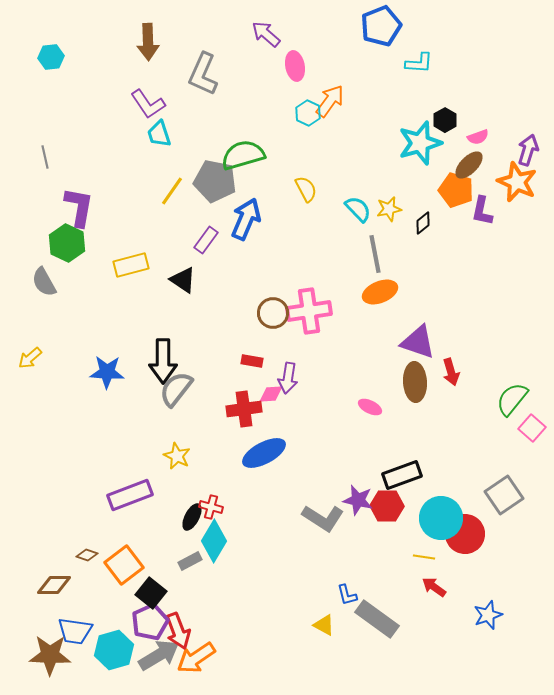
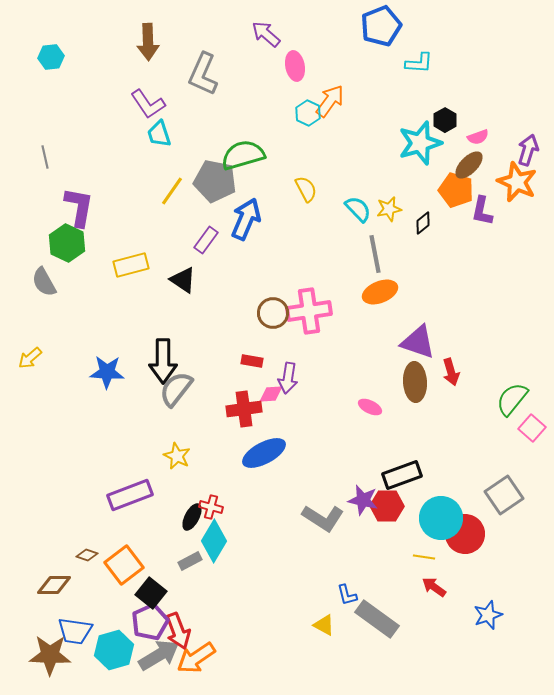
purple star at (358, 500): moved 5 px right
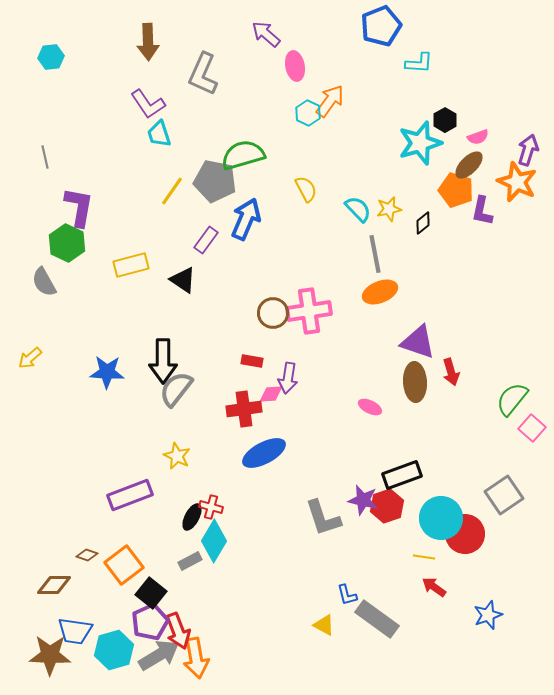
red hexagon at (387, 506): rotated 20 degrees counterclockwise
gray L-shape at (323, 518): rotated 39 degrees clockwise
orange arrow at (196, 658): rotated 66 degrees counterclockwise
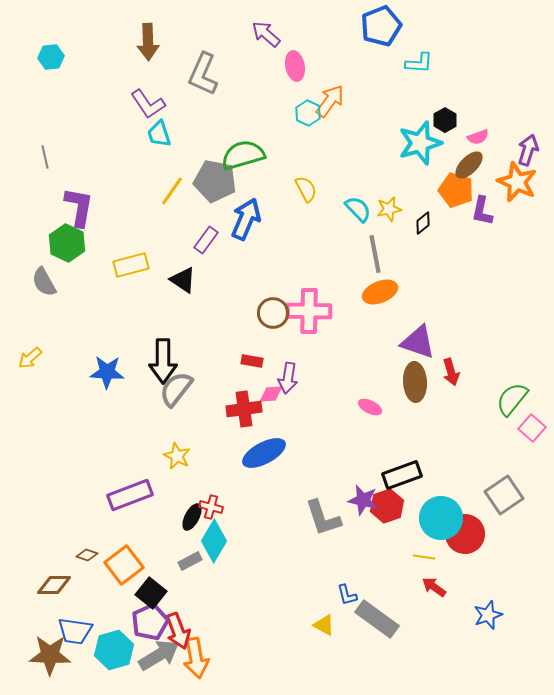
pink cross at (309, 311): rotated 9 degrees clockwise
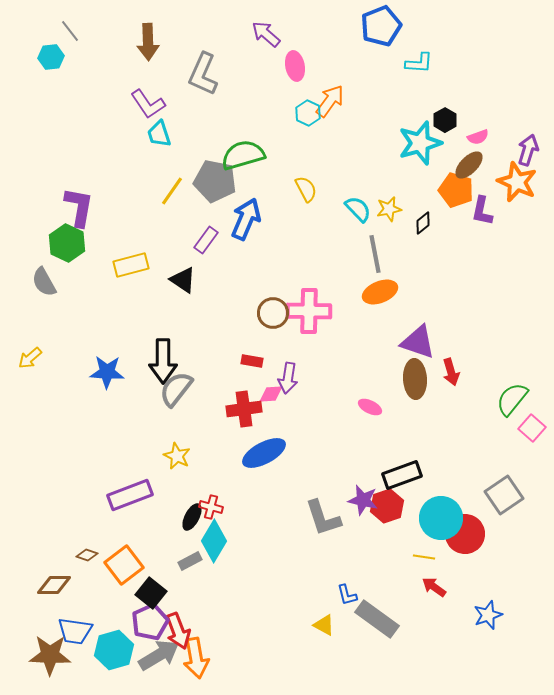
gray line at (45, 157): moved 25 px right, 126 px up; rotated 25 degrees counterclockwise
brown ellipse at (415, 382): moved 3 px up
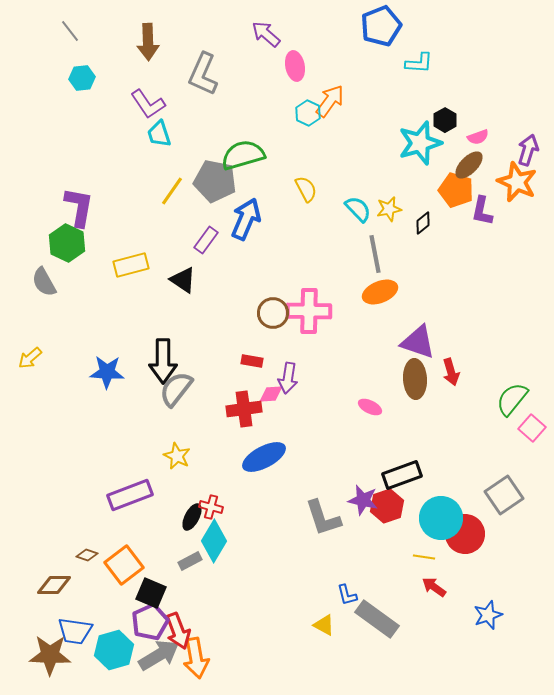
cyan hexagon at (51, 57): moved 31 px right, 21 px down
blue ellipse at (264, 453): moved 4 px down
black square at (151, 593): rotated 16 degrees counterclockwise
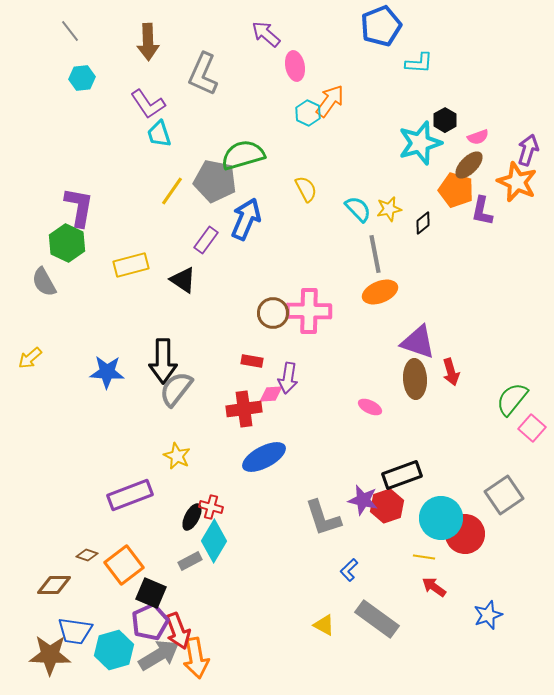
blue L-shape at (347, 595): moved 2 px right, 25 px up; rotated 60 degrees clockwise
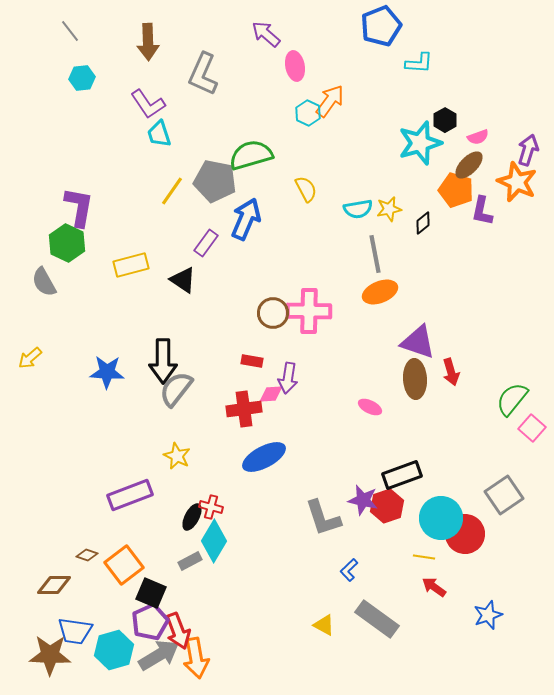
green semicircle at (243, 155): moved 8 px right
cyan semicircle at (358, 209): rotated 124 degrees clockwise
purple rectangle at (206, 240): moved 3 px down
